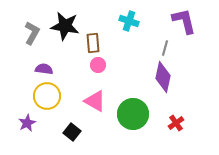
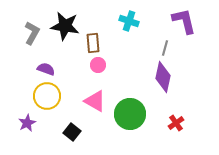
purple semicircle: moved 2 px right; rotated 12 degrees clockwise
green circle: moved 3 px left
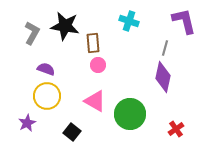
red cross: moved 6 px down
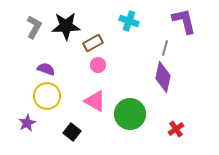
black star: moved 1 px right; rotated 12 degrees counterclockwise
gray L-shape: moved 2 px right, 6 px up
brown rectangle: rotated 66 degrees clockwise
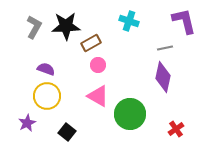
brown rectangle: moved 2 px left
gray line: rotated 63 degrees clockwise
pink triangle: moved 3 px right, 5 px up
black square: moved 5 px left
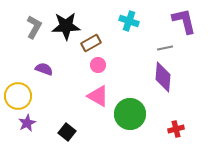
purple semicircle: moved 2 px left
purple diamond: rotated 8 degrees counterclockwise
yellow circle: moved 29 px left
red cross: rotated 21 degrees clockwise
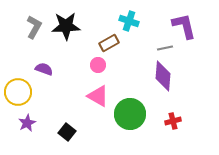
purple L-shape: moved 5 px down
brown rectangle: moved 18 px right
purple diamond: moved 1 px up
yellow circle: moved 4 px up
red cross: moved 3 px left, 8 px up
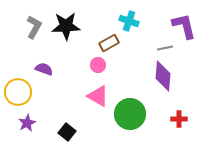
red cross: moved 6 px right, 2 px up; rotated 14 degrees clockwise
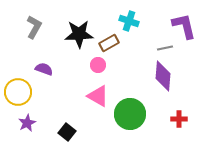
black star: moved 13 px right, 8 px down
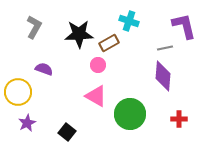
pink triangle: moved 2 px left
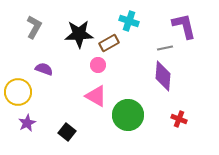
green circle: moved 2 px left, 1 px down
red cross: rotated 21 degrees clockwise
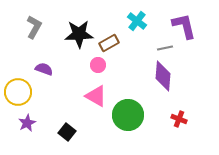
cyan cross: moved 8 px right; rotated 18 degrees clockwise
